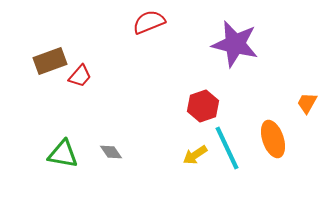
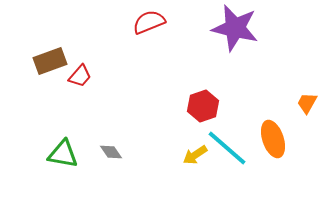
purple star: moved 16 px up
cyan line: rotated 24 degrees counterclockwise
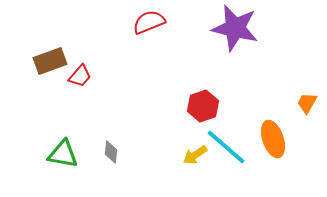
cyan line: moved 1 px left, 1 px up
gray diamond: rotated 40 degrees clockwise
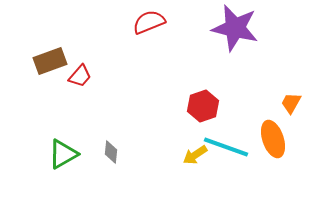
orange trapezoid: moved 16 px left
cyan line: rotated 21 degrees counterclockwise
green triangle: rotated 40 degrees counterclockwise
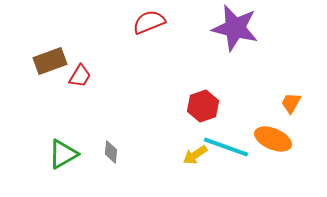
red trapezoid: rotated 10 degrees counterclockwise
orange ellipse: rotated 48 degrees counterclockwise
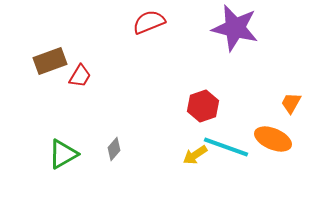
gray diamond: moved 3 px right, 3 px up; rotated 35 degrees clockwise
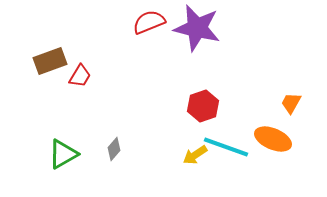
purple star: moved 38 px left
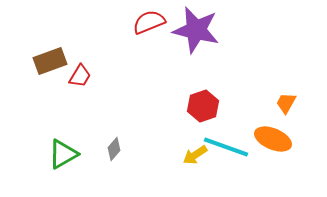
purple star: moved 1 px left, 2 px down
orange trapezoid: moved 5 px left
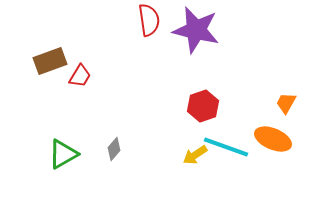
red semicircle: moved 2 px up; rotated 104 degrees clockwise
